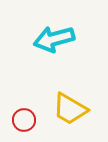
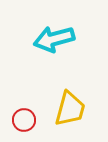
yellow trapezoid: rotated 105 degrees counterclockwise
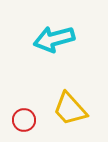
yellow trapezoid: rotated 123 degrees clockwise
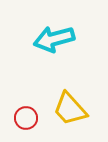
red circle: moved 2 px right, 2 px up
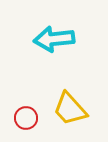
cyan arrow: rotated 9 degrees clockwise
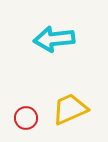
yellow trapezoid: rotated 108 degrees clockwise
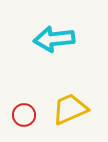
red circle: moved 2 px left, 3 px up
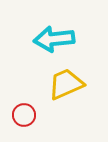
yellow trapezoid: moved 4 px left, 25 px up
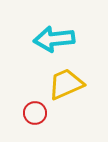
red circle: moved 11 px right, 2 px up
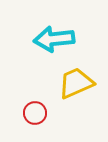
yellow trapezoid: moved 10 px right, 1 px up
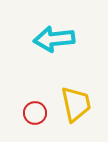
yellow trapezoid: moved 21 px down; rotated 102 degrees clockwise
